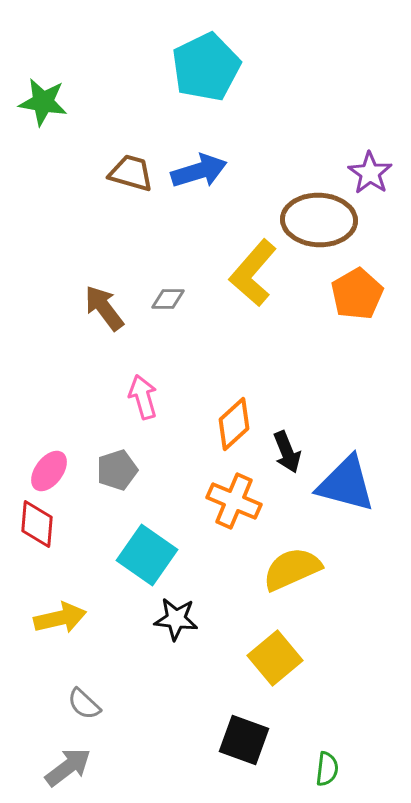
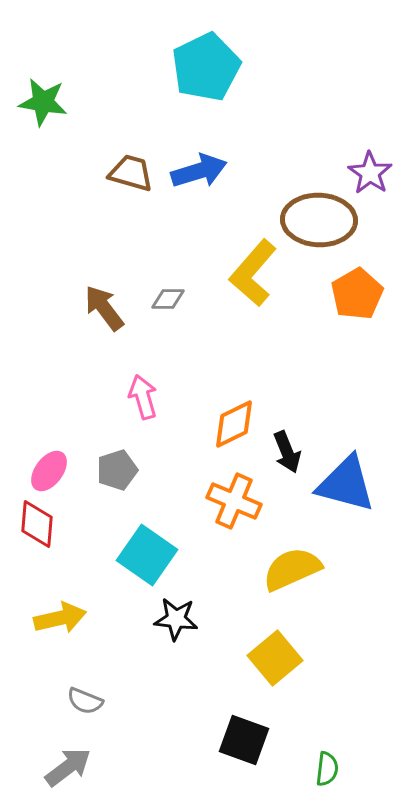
orange diamond: rotated 16 degrees clockwise
gray semicircle: moved 1 px right, 3 px up; rotated 21 degrees counterclockwise
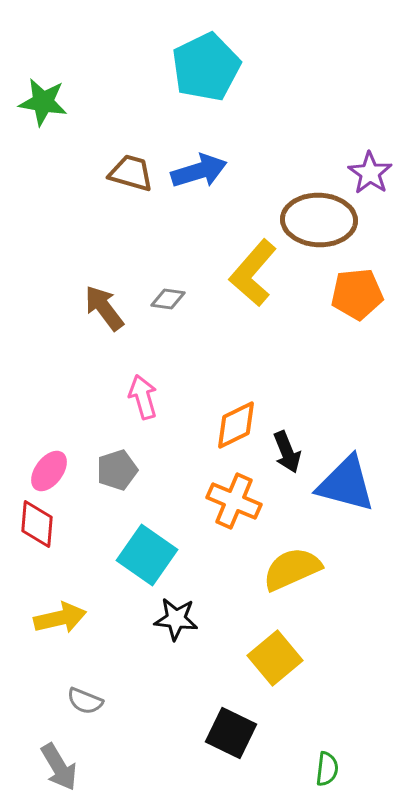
orange pentagon: rotated 24 degrees clockwise
gray diamond: rotated 8 degrees clockwise
orange diamond: moved 2 px right, 1 px down
black square: moved 13 px left, 7 px up; rotated 6 degrees clockwise
gray arrow: moved 9 px left; rotated 96 degrees clockwise
